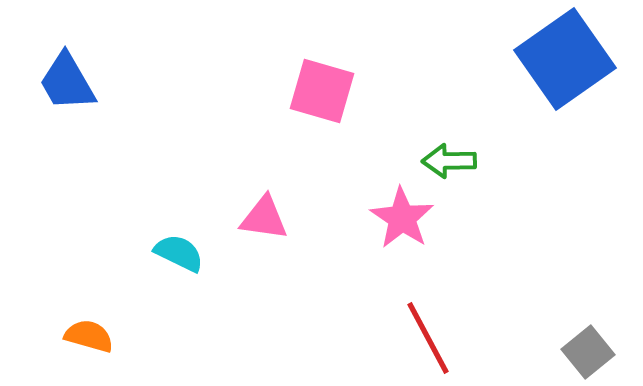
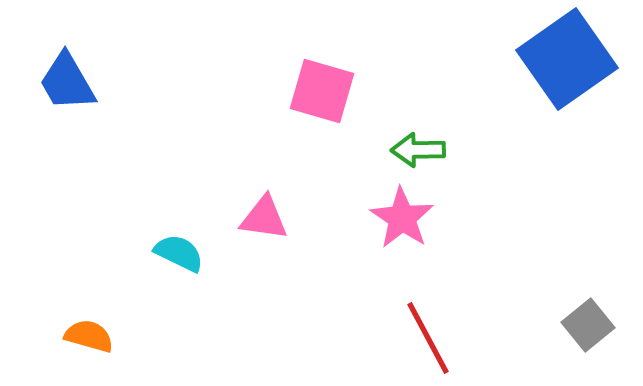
blue square: moved 2 px right
green arrow: moved 31 px left, 11 px up
gray square: moved 27 px up
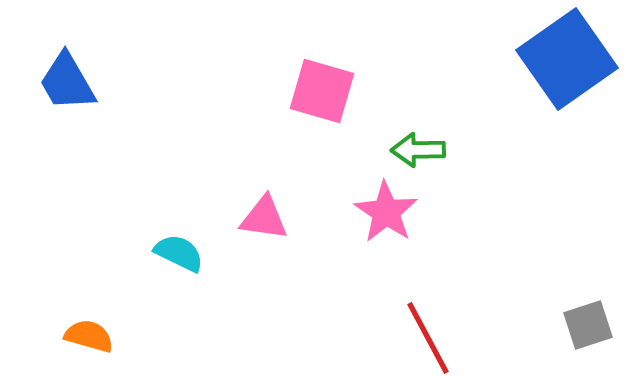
pink star: moved 16 px left, 6 px up
gray square: rotated 21 degrees clockwise
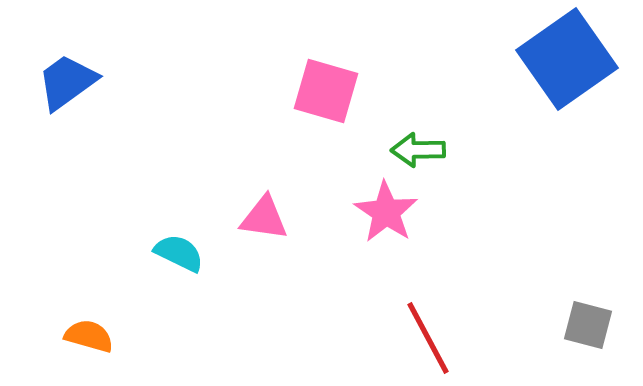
blue trapezoid: rotated 84 degrees clockwise
pink square: moved 4 px right
gray square: rotated 33 degrees clockwise
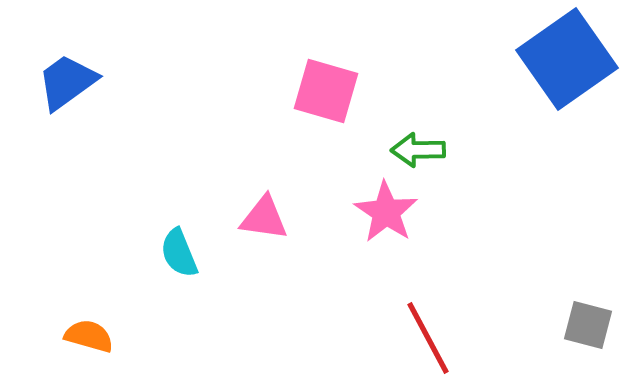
cyan semicircle: rotated 138 degrees counterclockwise
